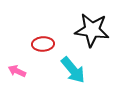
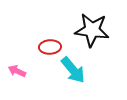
red ellipse: moved 7 px right, 3 px down
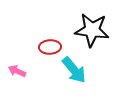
cyan arrow: moved 1 px right
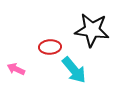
pink arrow: moved 1 px left, 2 px up
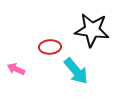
cyan arrow: moved 2 px right, 1 px down
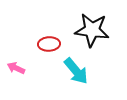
red ellipse: moved 1 px left, 3 px up
pink arrow: moved 1 px up
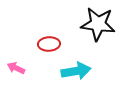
black star: moved 6 px right, 6 px up
cyan arrow: rotated 60 degrees counterclockwise
